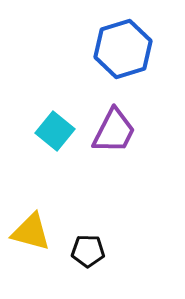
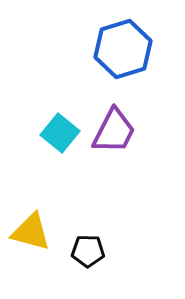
cyan square: moved 5 px right, 2 px down
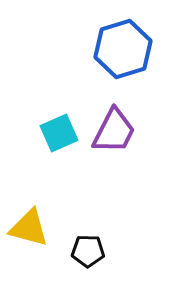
cyan square: moved 1 px left; rotated 27 degrees clockwise
yellow triangle: moved 2 px left, 4 px up
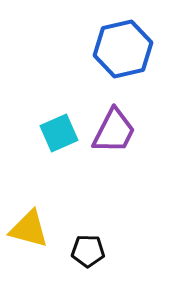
blue hexagon: rotated 4 degrees clockwise
yellow triangle: moved 1 px down
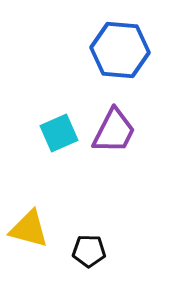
blue hexagon: moved 3 px left, 1 px down; rotated 18 degrees clockwise
black pentagon: moved 1 px right
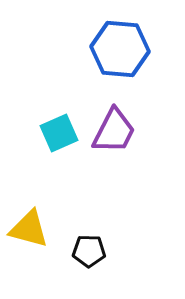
blue hexagon: moved 1 px up
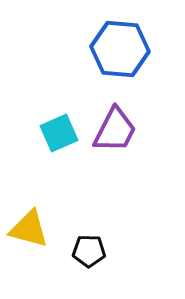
purple trapezoid: moved 1 px right, 1 px up
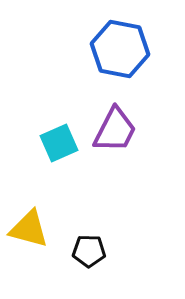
blue hexagon: rotated 6 degrees clockwise
cyan square: moved 10 px down
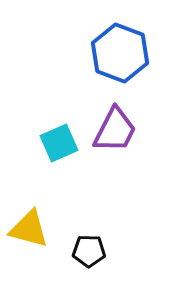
blue hexagon: moved 4 px down; rotated 10 degrees clockwise
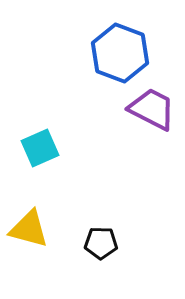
purple trapezoid: moved 37 px right, 21 px up; rotated 90 degrees counterclockwise
cyan square: moved 19 px left, 5 px down
black pentagon: moved 12 px right, 8 px up
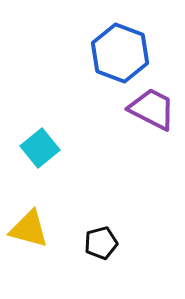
cyan square: rotated 15 degrees counterclockwise
black pentagon: rotated 16 degrees counterclockwise
